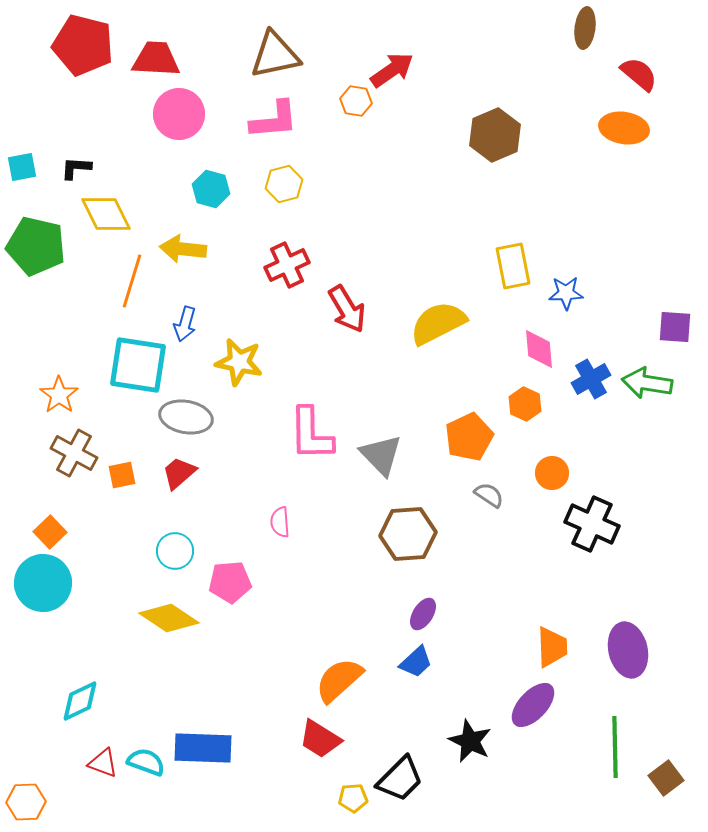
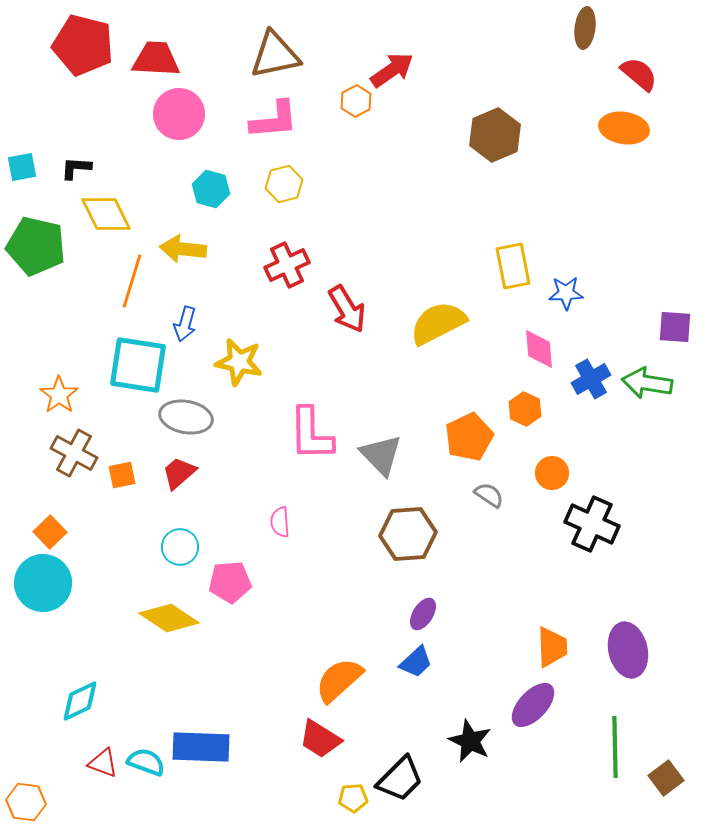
orange hexagon at (356, 101): rotated 24 degrees clockwise
orange hexagon at (525, 404): moved 5 px down
cyan circle at (175, 551): moved 5 px right, 4 px up
blue rectangle at (203, 748): moved 2 px left, 1 px up
orange hexagon at (26, 802): rotated 9 degrees clockwise
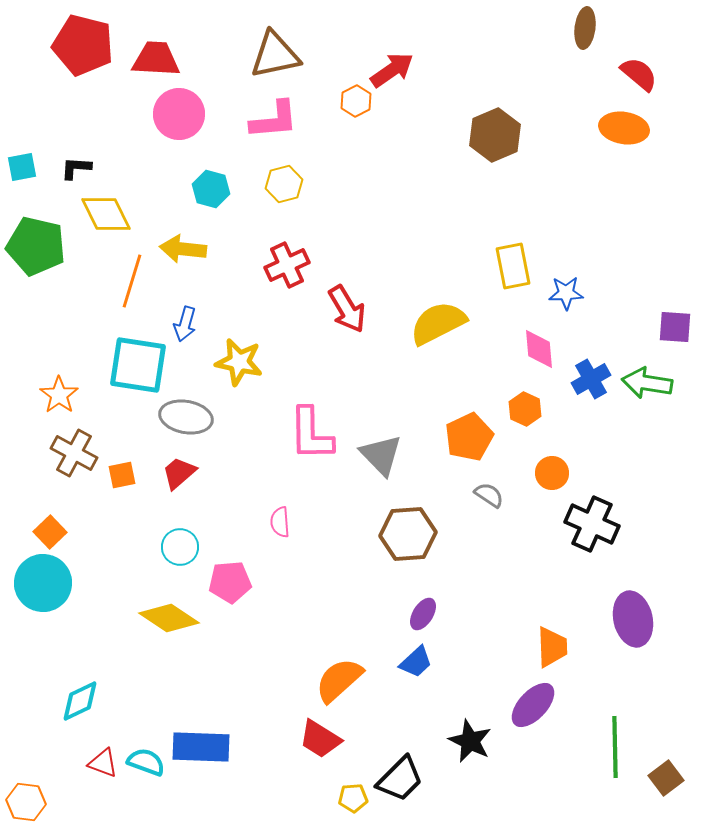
purple ellipse at (628, 650): moved 5 px right, 31 px up
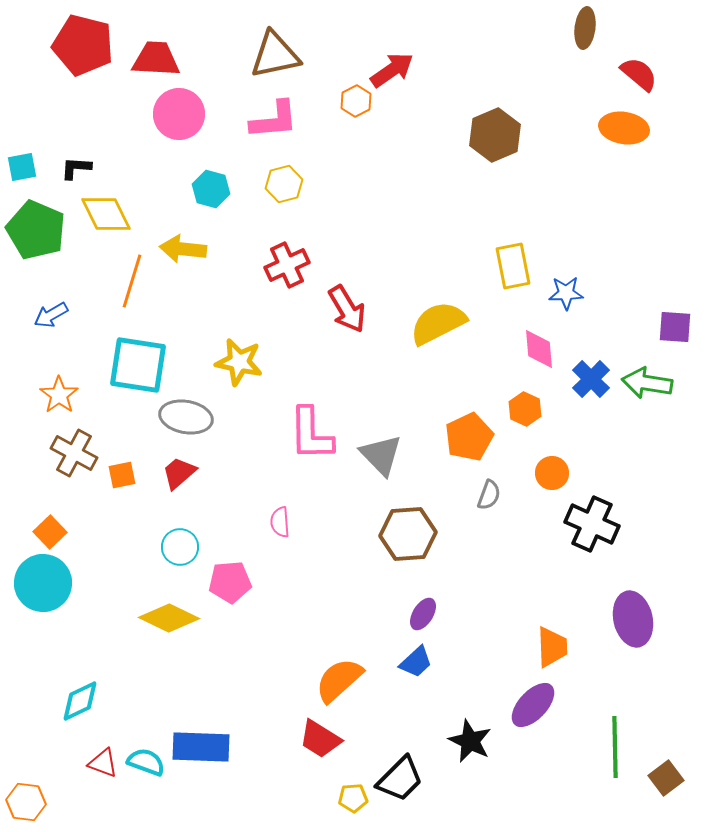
green pentagon at (36, 246): moved 16 px up; rotated 10 degrees clockwise
blue arrow at (185, 324): moved 134 px left, 9 px up; rotated 44 degrees clockwise
blue cross at (591, 379): rotated 15 degrees counterclockwise
gray semicircle at (489, 495): rotated 76 degrees clockwise
yellow diamond at (169, 618): rotated 8 degrees counterclockwise
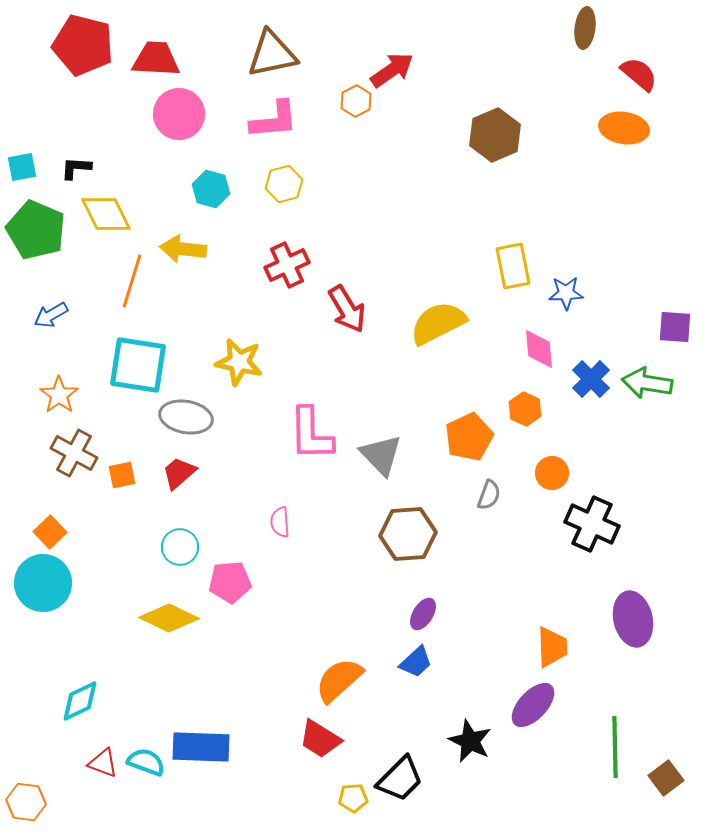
brown triangle at (275, 55): moved 3 px left, 1 px up
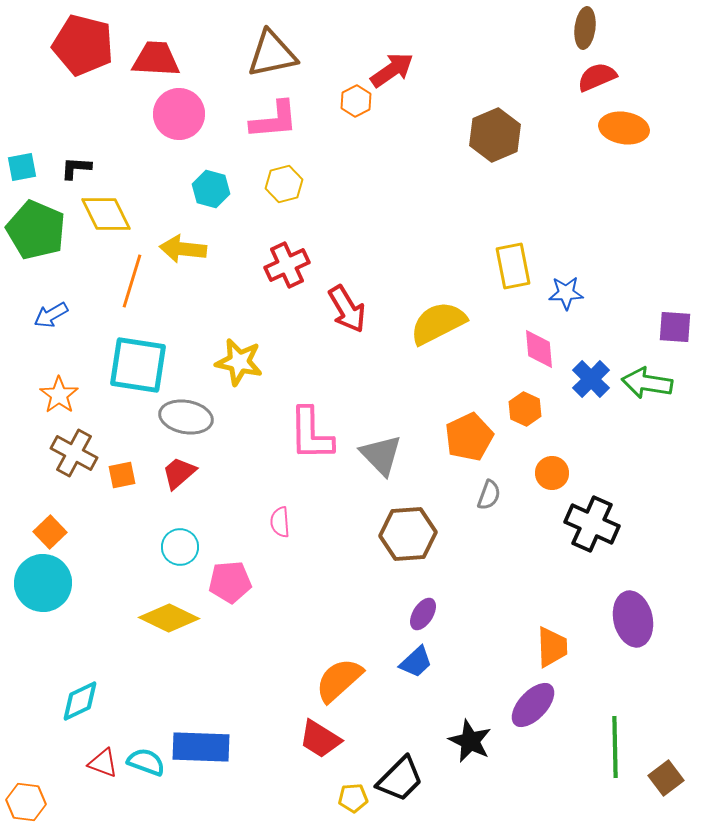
red semicircle at (639, 74): moved 42 px left, 3 px down; rotated 63 degrees counterclockwise
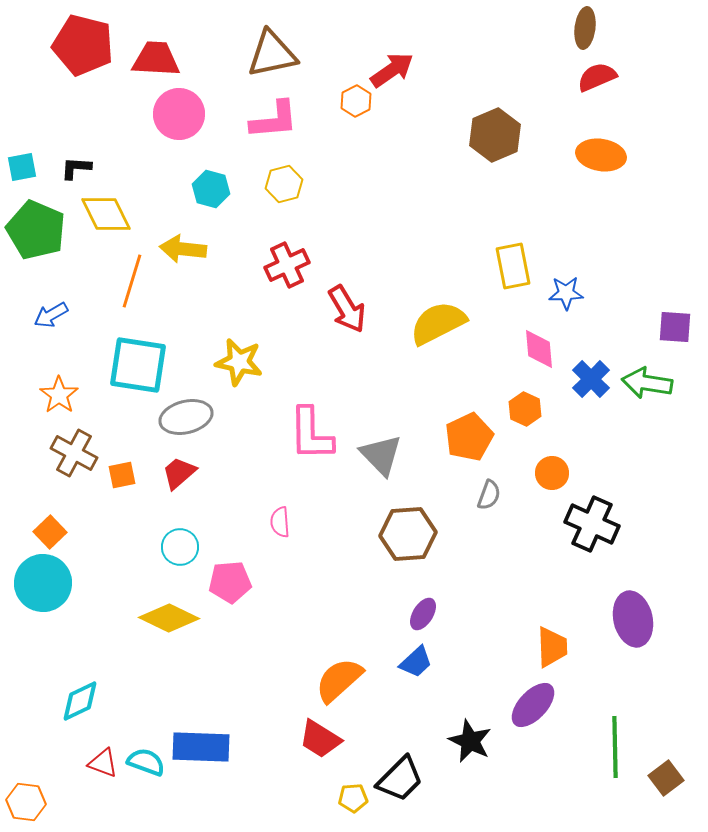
orange ellipse at (624, 128): moved 23 px left, 27 px down
gray ellipse at (186, 417): rotated 24 degrees counterclockwise
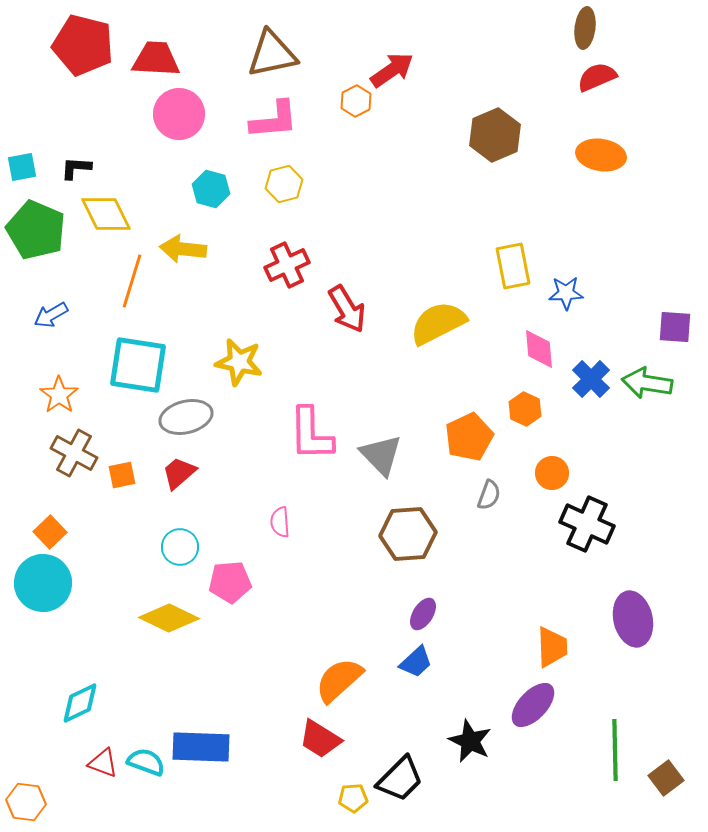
black cross at (592, 524): moved 5 px left
cyan diamond at (80, 701): moved 2 px down
green line at (615, 747): moved 3 px down
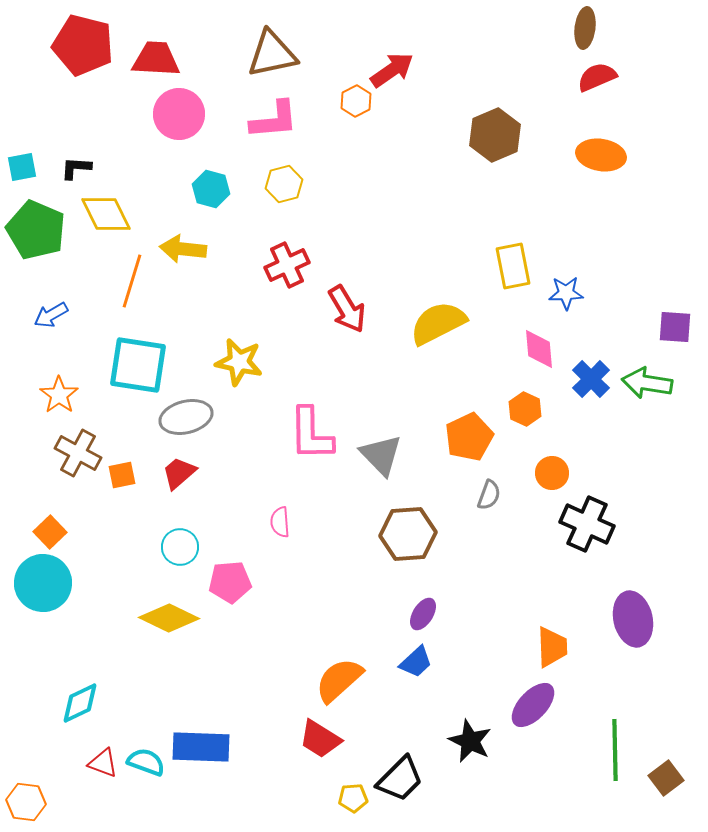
brown cross at (74, 453): moved 4 px right
